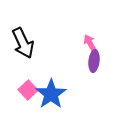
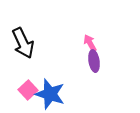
purple ellipse: rotated 15 degrees counterclockwise
blue star: moved 1 px left; rotated 20 degrees counterclockwise
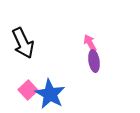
blue star: rotated 12 degrees clockwise
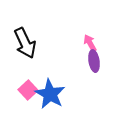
black arrow: moved 2 px right
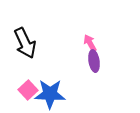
blue star: rotated 28 degrees counterclockwise
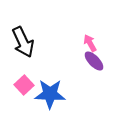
black arrow: moved 2 px left, 1 px up
purple ellipse: rotated 35 degrees counterclockwise
pink square: moved 4 px left, 5 px up
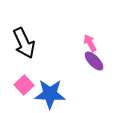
black arrow: moved 1 px right, 1 px down
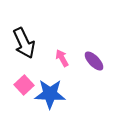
pink arrow: moved 28 px left, 15 px down
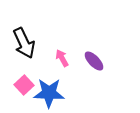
blue star: moved 1 px left, 1 px up
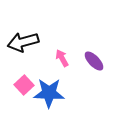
black arrow: moved 1 px left, 1 px up; rotated 100 degrees clockwise
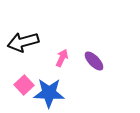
pink arrow: rotated 54 degrees clockwise
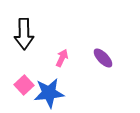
black arrow: moved 1 px right, 8 px up; rotated 76 degrees counterclockwise
purple ellipse: moved 9 px right, 3 px up
blue star: rotated 8 degrees counterclockwise
